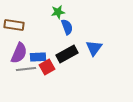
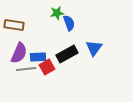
green star: moved 1 px left, 1 px down
blue semicircle: moved 2 px right, 4 px up
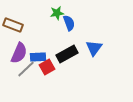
brown rectangle: moved 1 px left; rotated 12 degrees clockwise
gray line: rotated 36 degrees counterclockwise
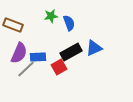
green star: moved 6 px left, 3 px down
blue triangle: rotated 30 degrees clockwise
black rectangle: moved 4 px right, 2 px up
red square: moved 12 px right
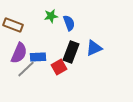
black rectangle: rotated 40 degrees counterclockwise
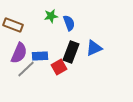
blue rectangle: moved 2 px right, 1 px up
